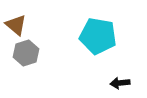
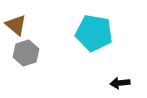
cyan pentagon: moved 4 px left, 3 px up
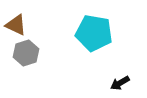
brown triangle: rotated 15 degrees counterclockwise
black arrow: rotated 24 degrees counterclockwise
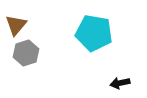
brown triangle: rotated 45 degrees clockwise
black arrow: rotated 18 degrees clockwise
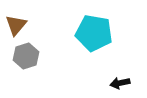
gray hexagon: moved 3 px down
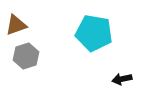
brown triangle: rotated 30 degrees clockwise
black arrow: moved 2 px right, 4 px up
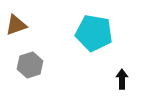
gray hexagon: moved 4 px right, 9 px down
black arrow: rotated 102 degrees clockwise
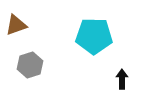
cyan pentagon: moved 3 px down; rotated 9 degrees counterclockwise
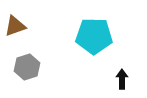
brown triangle: moved 1 px left, 1 px down
gray hexagon: moved 3 px left, 2 px down
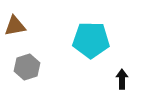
brown triangle: rotated 10 degrees clockwise
cyan pentagon: moved 3 px left, 4 px down
